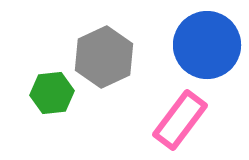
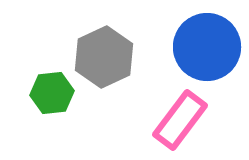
blue circle: moved 2 px down
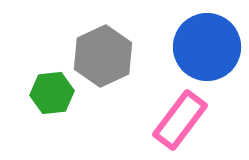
gray hexagon: moved 1 px left, 1 px up
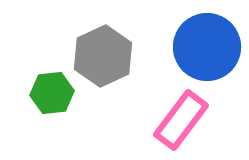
pink rectangle: moved 1 px right
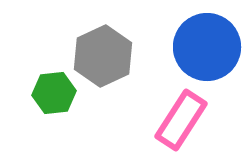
green hexagon: moved 2 px right
pink rectangle: rotated 4 degrees counterclockwise
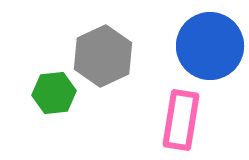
blue circle: moved 3 px right, 1 px up
pink rectangle: rotated 24 degrees counterclockwise
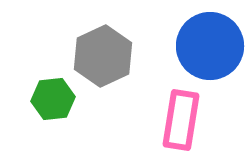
green hexagon: moved 1 px left, 6 px down
